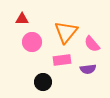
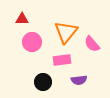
purple semicircle: moved 9 px left, 11 px down
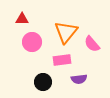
purple semicircle: moved 1 px up
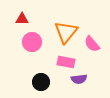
pink rectangle: moved 4 px right, 2 px down; rotated 18 degrees clockwise
black circle: moved 2 px left
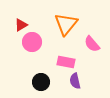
red triangle: moved 1 px left, 6 px down; rotated 32 degrees counterclockwise
orange triangle: moved 8 px up
purple semicircle: moved 4 px left, 2 px down; rotated 84 degrees clockwise
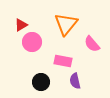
pink rectangle: moved 3 px left, 1 px up
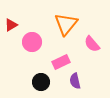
red triangle: moved 10 px left
pink rectangle: moved 2 px left, 1 px down; rotated 36 degrees counterclockwise
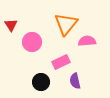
red triangle: rotated 32 degrees counterclockwise
pink semicircle: moved 5 px left, 3 px up; rotated 126 degrees clockwise
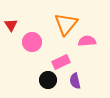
black circle: moved 7 px right, 2 px up
